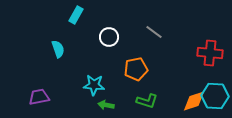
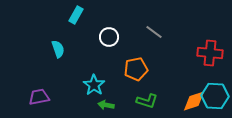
cyan star: rotated 30 degrees clockwise
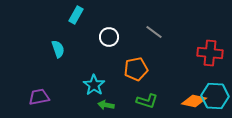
orange diamond: rotated 30 degrees clockwise
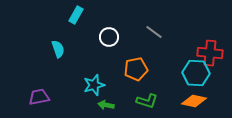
cyan star: rotated 20 degrees clockwise
cyan hexagon: moved 19 px left, 23 px up
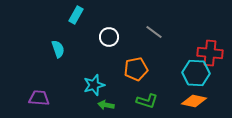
purple trapezoid: moved 1 px down; rotated 15 degrees clockwise
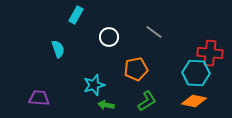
green L-shape: rotated 50 degrees counterclockwise
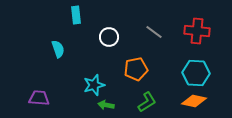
cyan rectangle: rotated 36 degrees counterclockwise
red cross: moved 13 px left, 22 px up
green L-shape: moved 1 px down
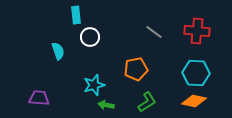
white circle: moved 19 px left
cyan semicircle: moved 2 px down
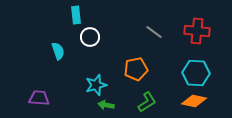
cyan star: moved 2 px right
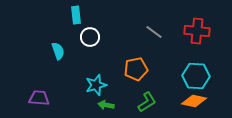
cyan hexagon: moved 3 px down
